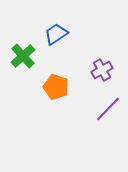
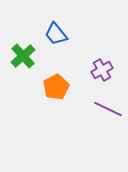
blue trapezoid: rotated 95 degrees counterclockwise
orange pentagon: rotated 25 degrees clockwise
purple line: rotated 72 degrees clockwise
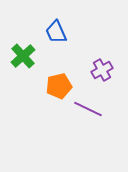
blue trapezoid: moved 2 px up; rotated 15 degrees clockwise
orange pentagon: moved 3 px right, 1 px up; rotated 15 degrees clockwise
purple line: moved 20 px left
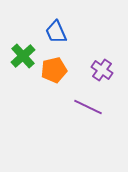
purple cross: rotated 25 degrees counterclockwise
orange pentagon: moved 5 px left, 16 px up
purple line: moved 2 px up
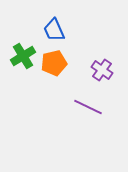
blue trapezoid: moved 2 px left, 2 px up
green cross: rotated 10 degrees clockwise
orange pentagon: moved 7 px up
